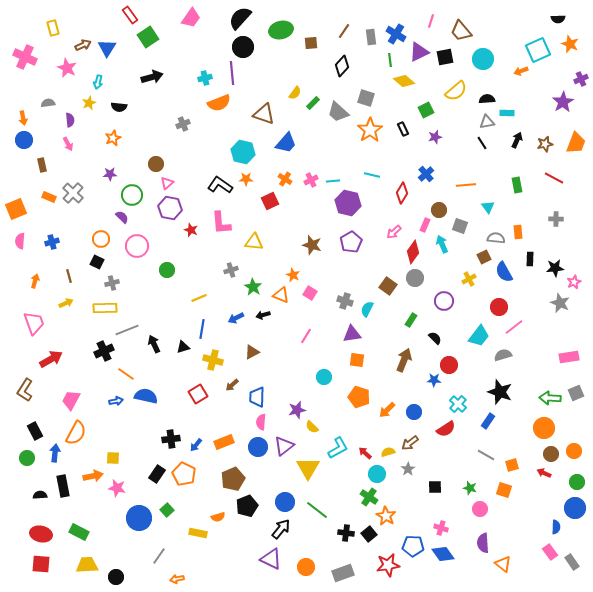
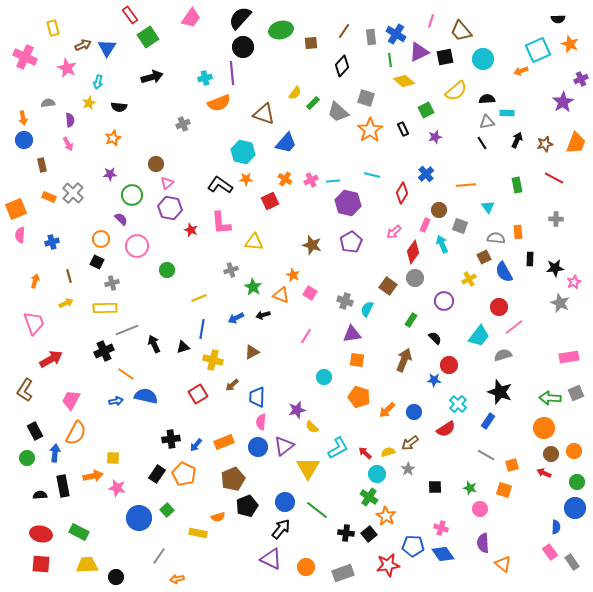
purple semicircle at (122, 217): moved 1 px left, 2 px down
pink semicircle at (20, 241): moved 6 px up
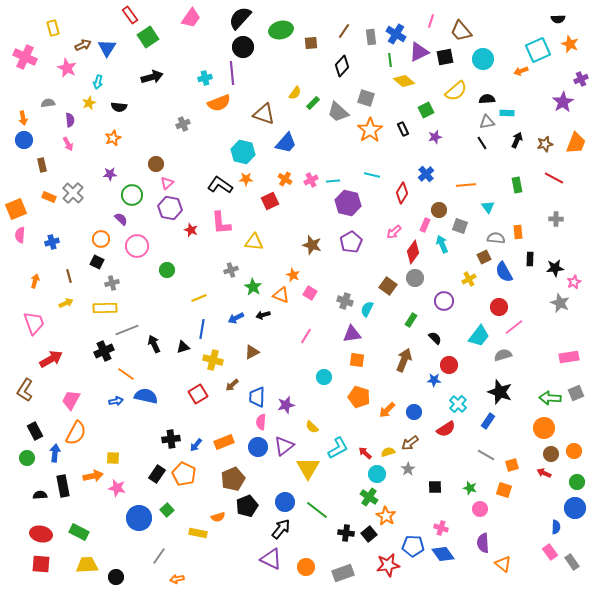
purple star at (297, 410): moved 11 px left, 5 px up
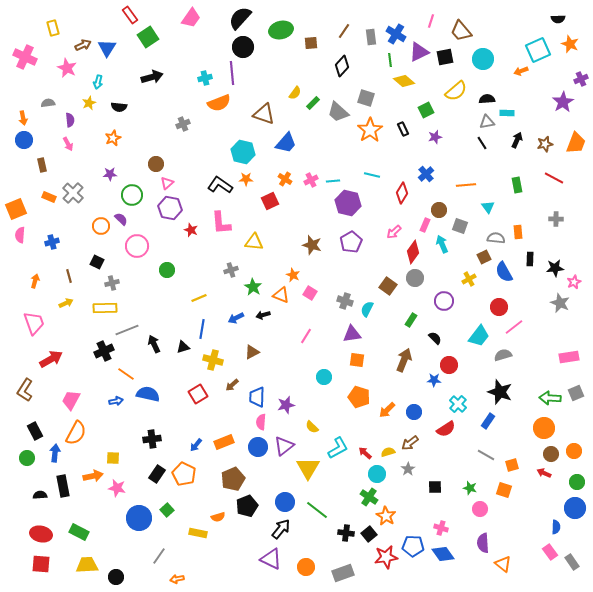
orange circle at (101, 239): moved 13 px up
blue semicircle at (146, 396): moved 2 px right, 2 px up
black cross at (171, 439): moved 19 px left
red star at (388, 565): moved 2 px left, 8 px up
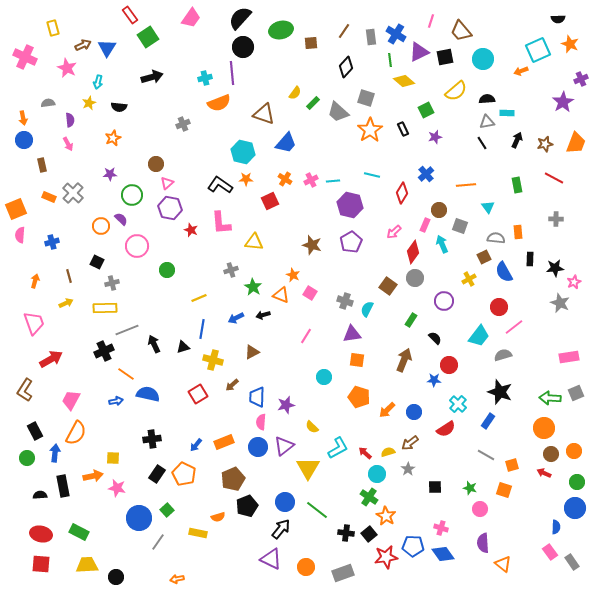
black diamond at (342, 66): moved 4 px right, 1 px down
purple hexagon at (348, 203): moved 2 px right, 2 px down
gray line at (159, 556): moved 1 px left, 14 px up
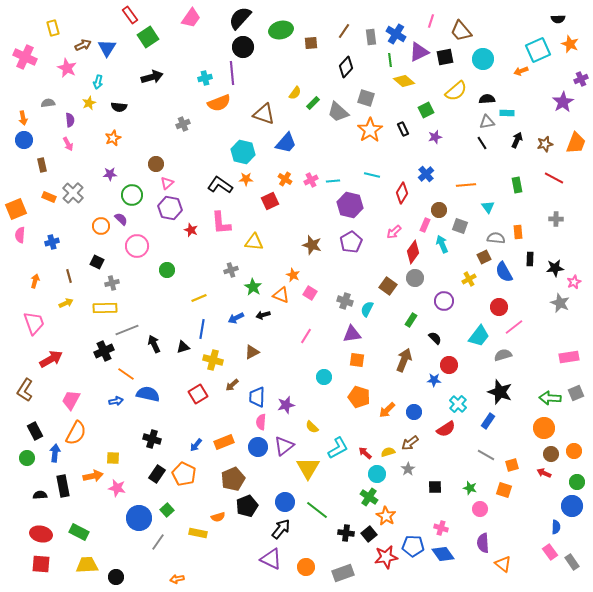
black cross at (152, 439): rotated 24 degrees clockwise
blue circle at (575, 508): moved 3 px left, 2 px up
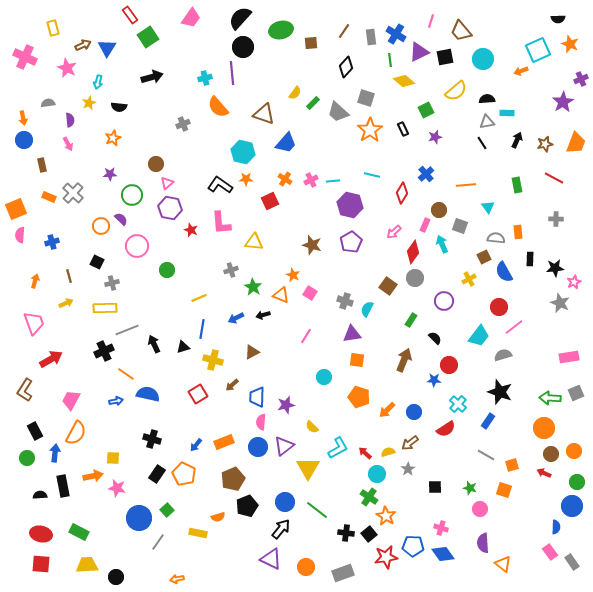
orange semicircle at (219, 103): moved 1 px left, 4 px down; rotated 70 degrees clockwise
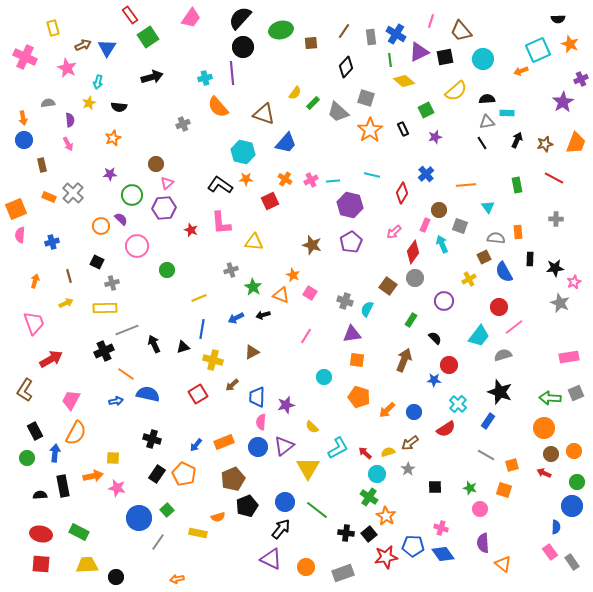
purple hexagon at (170, 208): moved 6 px left; rotated 15 degrees counterclockwise
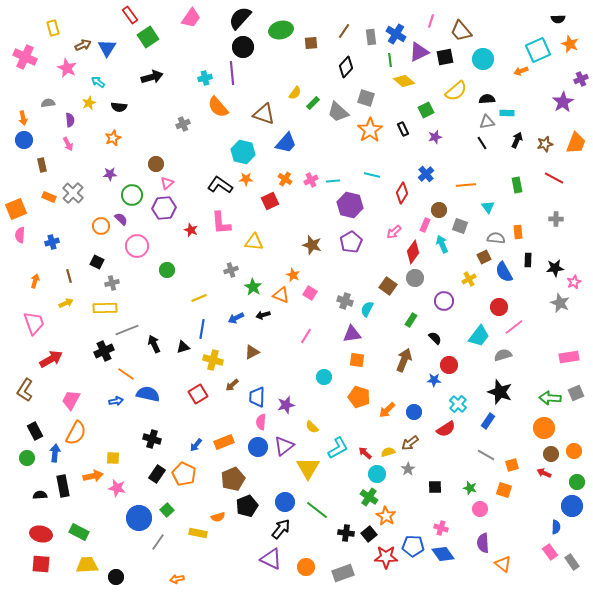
cyan arrow at (98, 82): rotated 112 degrees clockwise
black rectangle at (530, 259): moved 2 px left, 1 px down
red star at (386, 557): rotated 10 degrees clockwise
